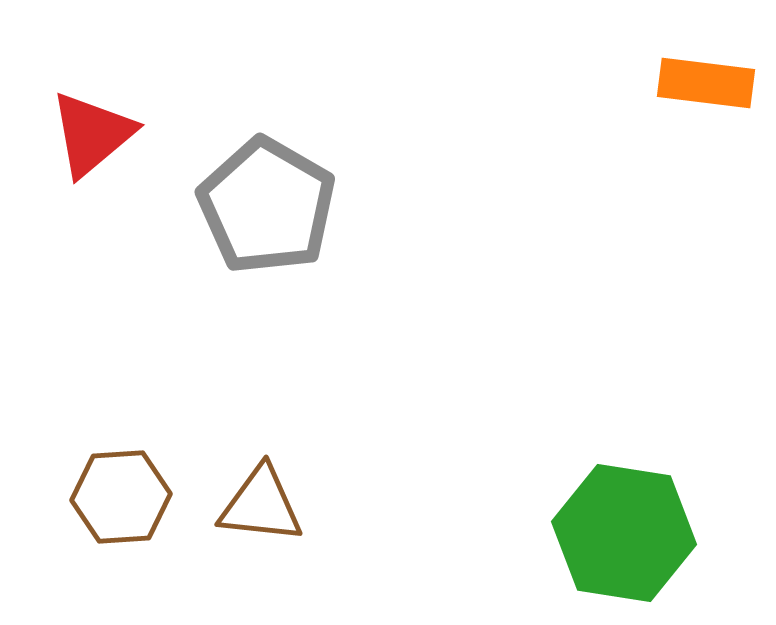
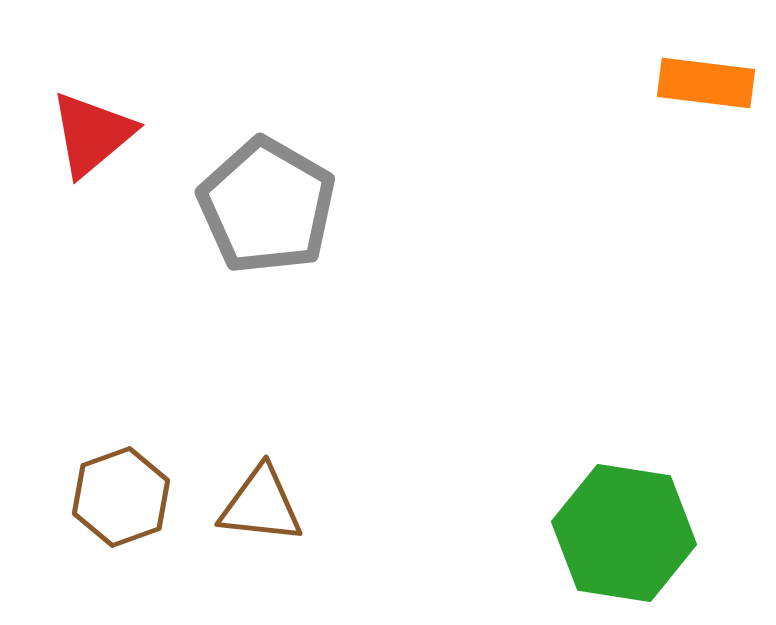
brown hexagon: rotated 16 degrees counterclockwise
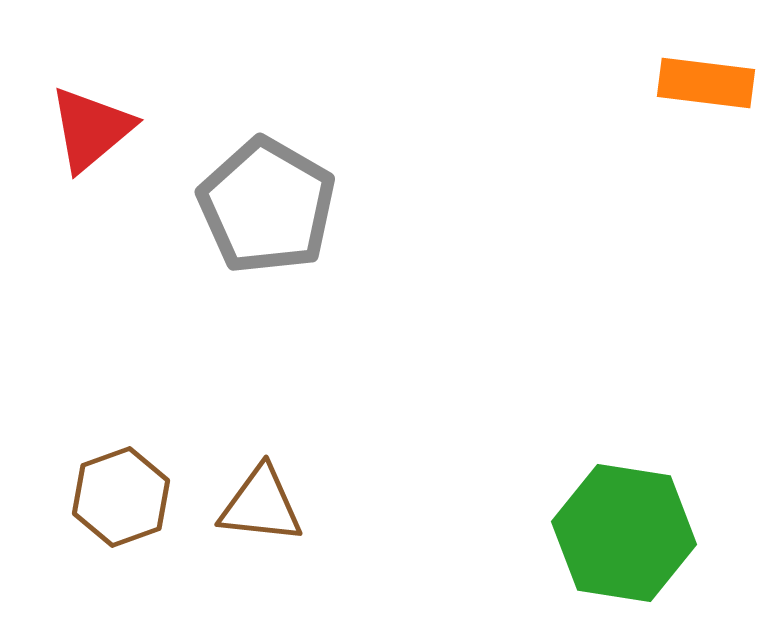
red triangle: moved 1 px left, 5 px up
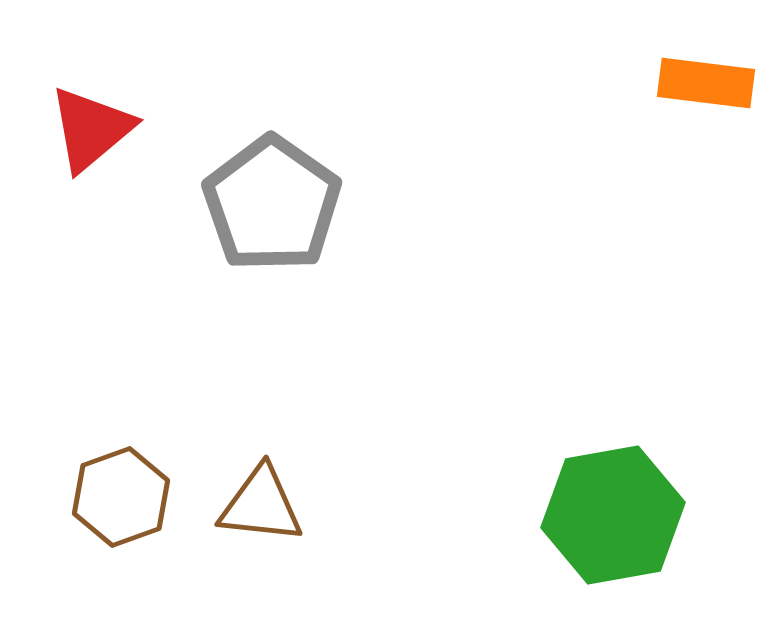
gray pentagon: moved 5 px right, 2 px up; rotated 5 degrees clockwise
green hexagon: moved 11 px left, 18 px up; rotated 19 degrees counterclockwise
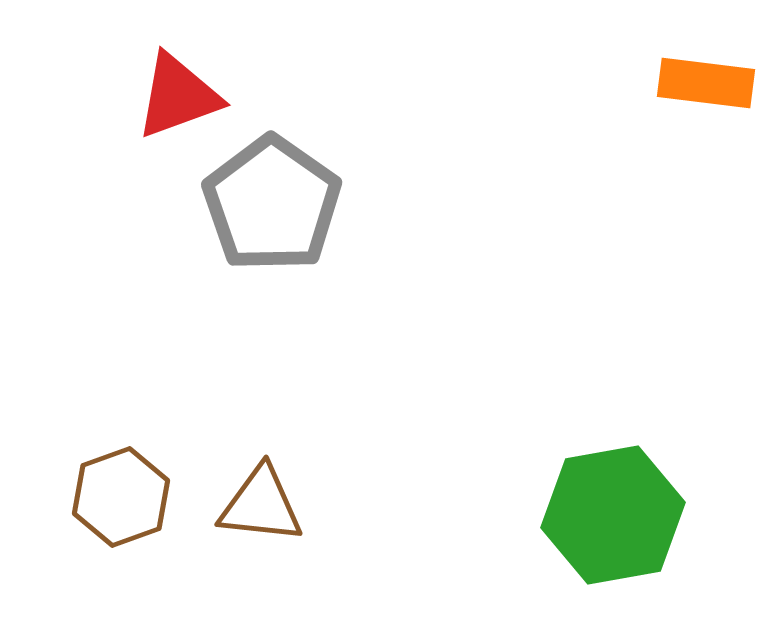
red triangle: moved 87 px right, 33 px up; rotated 20 degrees clockwise
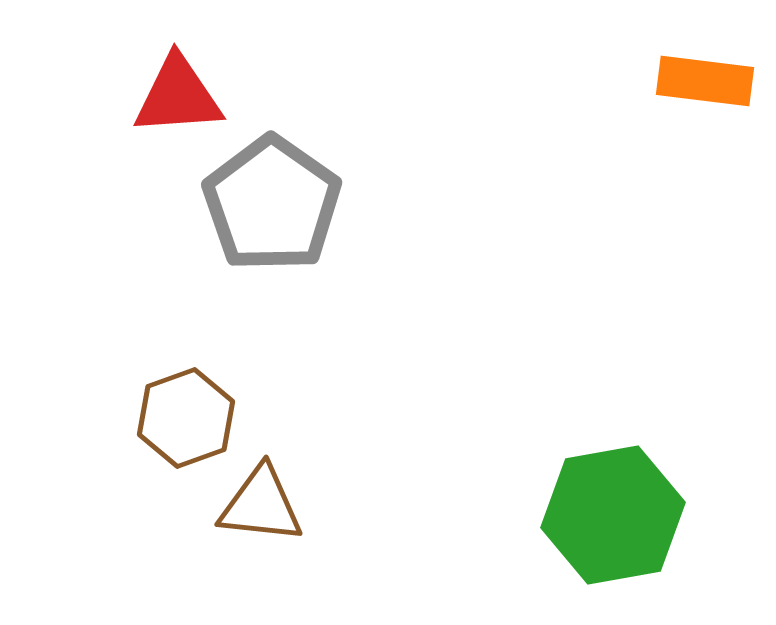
orange rectangle: moved 1 px left, 2 px up
red triangle: rotated 16 degrees clockwise
brown hexagon: moved 65 px right, 79 px up
